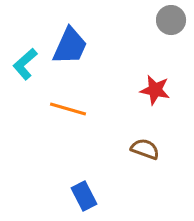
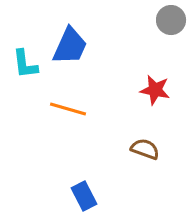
cyan L-shape: rotated 56 degrees counterclockwise
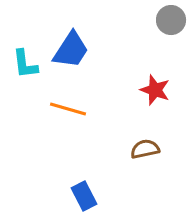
blue trapezoid: moved 1 px right, 4 px down; rotated 9 degrees clockwise
red star: rotated 8 degrees clockwise
brown semicircle: rotated 32 degrees counterclockwise
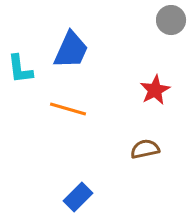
blue trapezoid: rotated 9 degrees counterclockwise
cyan L-shape: moved 5 px left, 5 px down
red star: rotated 24 degrees clockwise
blue rectangle: moved 6 px left, 1 px down; rotated 72 degrees clockwise
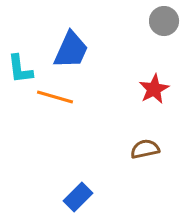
gray circle: moved 7 px left, 1 px down
red star: moved 1 px left, 1 px up
orange line: moved 13 px left, 12 px up
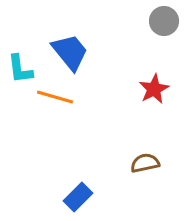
blue trapezoid: moved 1 px left, 2 px down; rotated 63 degrees counterclockwise
brown semicircle: moved 14 px down
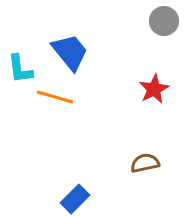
blue rectangle: moved 3 px left, 2 px down
